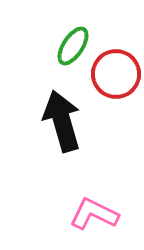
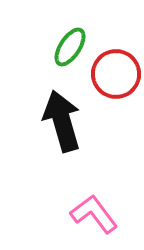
green ellipse: moved 3 px left, 1 px down
pink L-shape: rotated 27 degrees clockwise
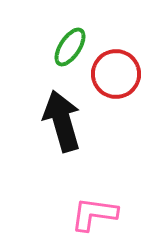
pink L-shape: rotated 45 degrees counterclockwise
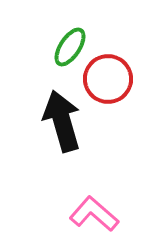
red circle: moved 8 px left, 5 px down
pink L-shape: rotated 33 degrees clockwise
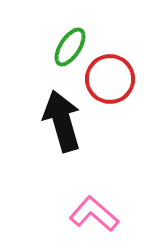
red circle: moved 2 px right
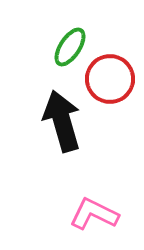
pink L-shape: rotated 15 degrees counterclockwise
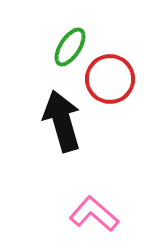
pink L-shape: rotated 15 degrees clockwise
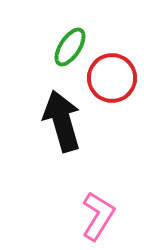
red circle: moved 2 px right, 1 px up
pink L-shape: moved 4 px right, 2 px down; rotated 81 degrees clockwise
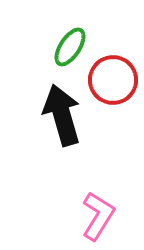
red circle: moved 1 px right, 2 px down
black arrow: moved 6 px up
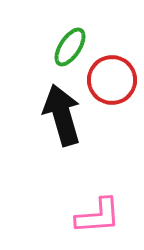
red circle: moved 1 px left
pink L-shape: rotated 54 degrees clockwise
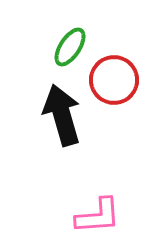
red circle: moved 2 px right
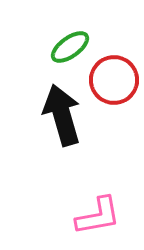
green ellipse: rotated 21 degrees clockwise
pink L-shape: rotated 6 degrees counterclockwise
